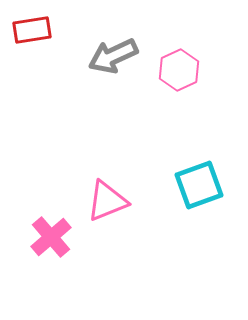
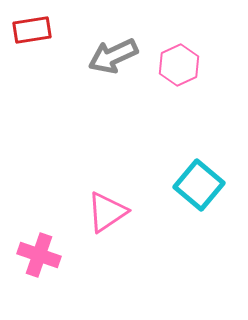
pink hexagon: moved 5 px up
cyan square: rotated 30 degrees counterclockwise
pink triangle: moved 11 px down; rotated 12 degrees counterclockwise
pink cross: moved 12 px left, 18 px down; rotated 30 degrees counterclockwise
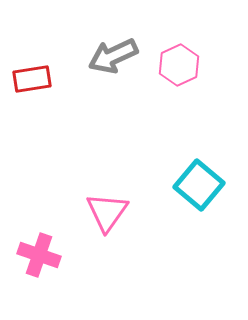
red rectangle: moved 49 px down
pink triangle: rotated 21 degrees counterclockwise
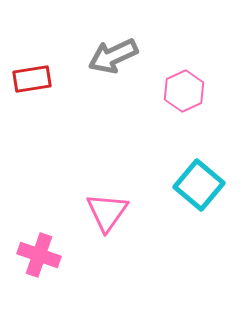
pink hexagon: moved 5 px right, 26 px down
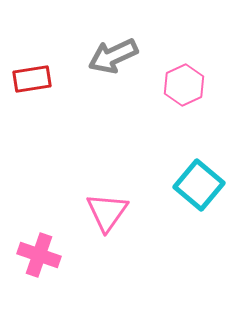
pink hexagon: moved 6 px up
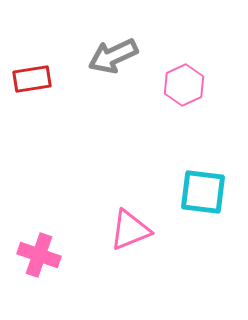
cyan square: moved 4 px right, 7 px down; rotated 33 degrees counterclockwise
pink triangle: moved 23 px right, 18 px down; rotated 33 degrees clockwise
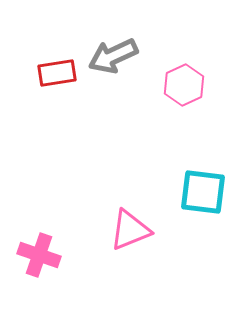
red rectangle: moved 25 px right, 6 px up
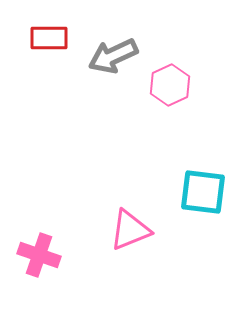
red rectangle: moved 8 px left, 35 px up; rotated 9 degrees clockwise
pink hexagon: moved 14 px left
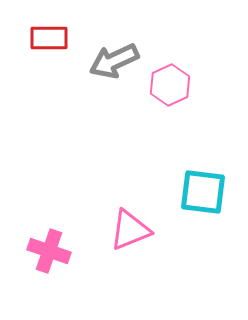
gray arrow: moved 1 px right, 5 px down
pink cross: moved 10 px right, 4 px up
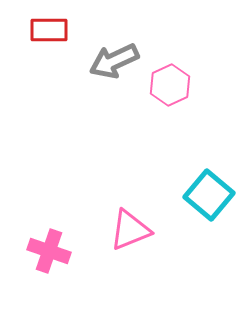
red rectangle: moved 8 px up
cyan square: moved 6 px right, 3 px down; rotated 33 degrees clockwise
